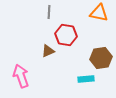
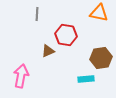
gray line: moved 12 px left, 2 px down
pink arrow: rotated 30 degrees clockwise
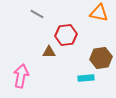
gray line: rotated 64 degrees counterclockwise
red hexagon: rotated 15 degrees counterclockwise
brown triangle: moved 1 px right, 1 px down; rotated 24 degrees clockwise
cyan rectangle: moved 1 px up
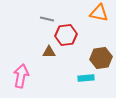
gray line: moved 10 px right, 5 px down; rotated 16 degrees counterclockwise
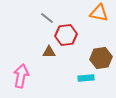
gray line: moved 1 px up; rotated 24 degrees clockwise
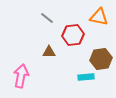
orange triangle: moved 4 px down
red hexagon: moved 7 px right
brown hexagon: moved 1 px down
cyan rectangle: moved 1 px up
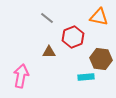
red hexagon: moved 2 px down; rotated 15 degrees counterclockwise
brown hexagon: rotated 15 degrees clockwise
